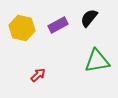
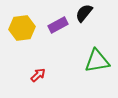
black semicircle: moved 5 px left, 5 px up
yellow hexagon: rotated 20 degrees counterclockwise
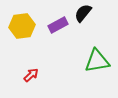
black semicircle: moved 1 px left
yellow hexagon: moved 2 px up
red arrow: moved 7 px left
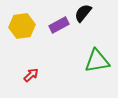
purple rectangle: moved 1 px right
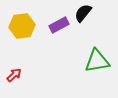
red arrow: moved 17 px left
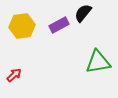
green triangle: moved 1 px right, 1 px down
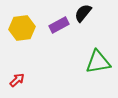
yellow hexagon: moved 2 px down
red arrow: moved 3 px right, 5 px down
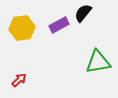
red arrow: moved 2 px right
